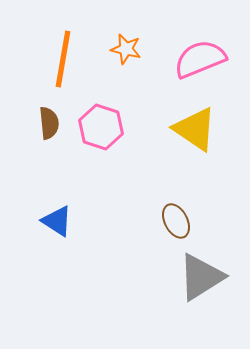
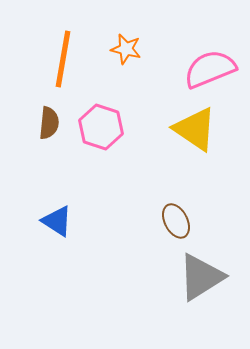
pink semicircle: moved 10 px right, 10 px down
brown semicircle: rotated 12 degrees clockwise
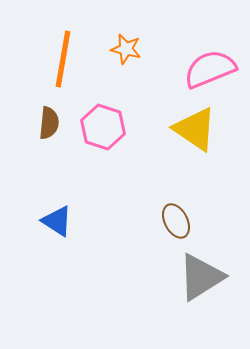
pink hexagon: moved 2 px right
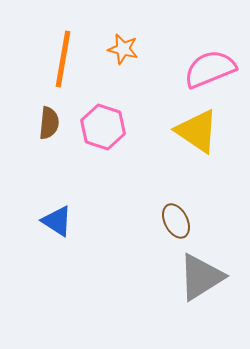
orange star: moved 3 px left
yellow triangle: moved 2 px right, 2 px down
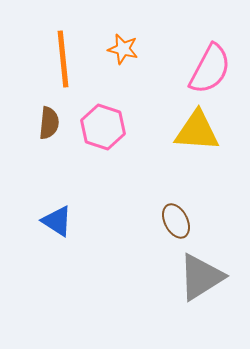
orange line: rotated 16 degrees counterclockwise
pink semicircle: rotated 140 degrees clockwise
yellow triangle: rotated 30 degrees counterclockwise
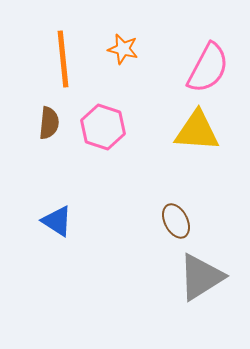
pink semicircle: moved 2 px left, 1 px up
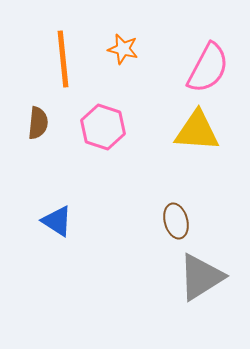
brown semicircle: moved 11 px left
brown ellipse: rotated 12 degrees clockwise
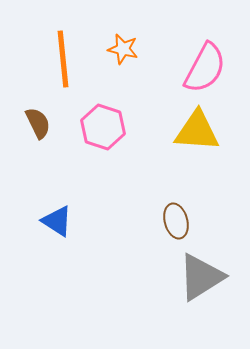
pink semicircle: moved 3 px left
brown semicircle: rotated 32 degrees counterclockwise
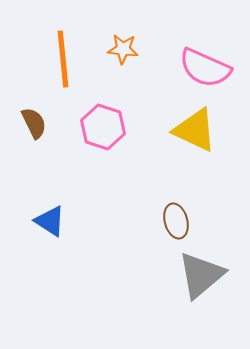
orange star: rotated 8 degrees counterclockwise
pink semicircle: rotated 86 degrees clockwise
brown semicircle: moved 4 px left
yellow triangle: moved 2 px left, 1 px up; rotated 21 degrees clockwise
blue triangle: moved 7 px left
gray triangle: moved 2 px up; rotated 8 degrees counterclockwise
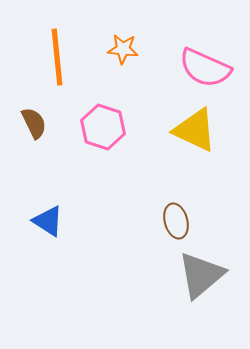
orange line: moved 6 px left, 2 px up
blue triangle: moved 2 px left
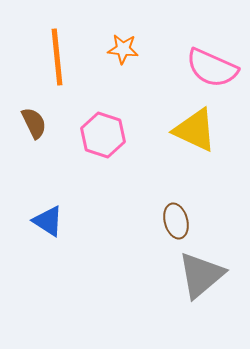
pink semicircle: moved 7 px right
pink hexagon: moved 8 px down
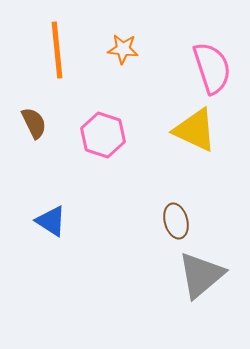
orange line: moved 7 px up
pink semicircle: rotated 132 degrees counterclockwise
blue triangle: moved 3 px right
